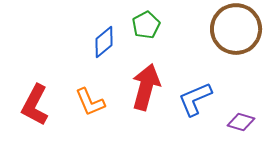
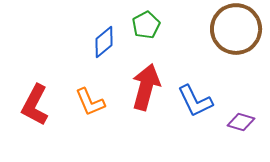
blue L-shape: moved 2 px down; rotated 93 degrees counterclockwise
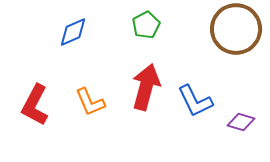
blue diamond: moved 31 px left, 10 px up; rotated 16 degrees clockwise
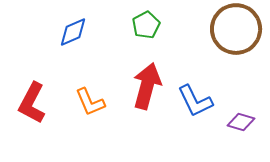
red arrow: moved 1 px right, 1 px up
red L-shape: moved 3 px left, 2 px up
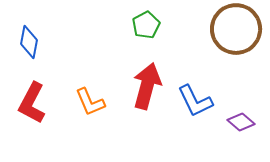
blue diamond: moved 44 px left, 10 px down; rotated 56 degrees counterclockwise
purple diamond: rotated 24 degrees clockwise
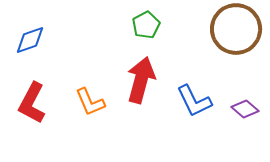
blue diamond: moved 1 px right, 2 px up; rotated 60 degrees clockwise
red arrow: moved 6 px left, 6 px up
blue L-shape: moved 1 px left
purple diamond: moved 4 px right, 13 px up
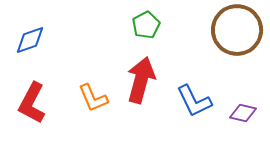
brown circle: moved 1 px right, 1 px down
orange L-shape: moved 3 px right, 4 px up
purple diamond: moved 2 px left, 4 px down; rotated 28 degrees counterclockwise
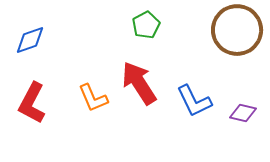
red arrow: moved 2 px left, 3 px down; rotated 48 degrees counterclockwise
